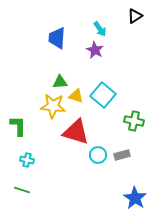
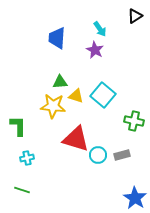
red triangle: moved 7 px down
cyan cross: moved 2 px up; rotated 24 degrees counterclockwise
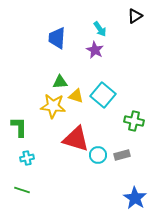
green L-shape: moved 1 px right, 1 px down
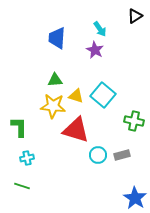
green triangle: moved 5 px left, 2 px up
red triangle: moved 9 px up
green line: moved 4 px up
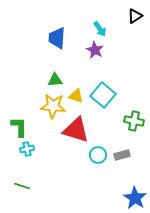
cyan cross: moved 9 px up
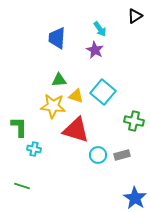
green triangle: moved 4 px right
cyan square: moved 3 px up
cyan cross: moved 7 px right; rotated 24 degrees clockwise
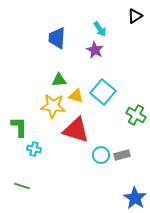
green cross: moved 2 px right, 6 px up; rotated 18 degrees clockwise
cyan circle: moved 3 px right
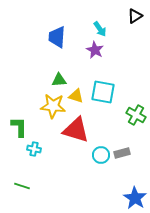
blue trapezoid: moved 1 px up
cyan square: rotated 30 degrees counterclockwise
gray rectangle: moved 2 px up
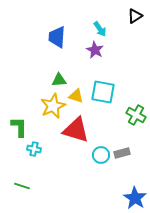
yellow star: rotated 30 degrees counterclockwise
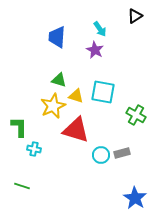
green triangle: rotated 21 degrees clockwise
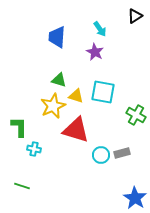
purple star: moved 2 px down
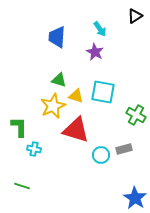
gray rectangle: moved 2 px right, 4 px up
